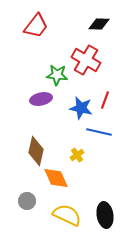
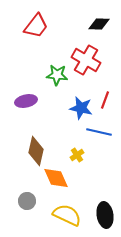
purple ellipse: moved 15 px left, 2 px down
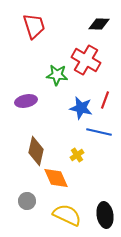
red trapezoid: moved 2 px left; rotated 56 degrees counterclockwise
